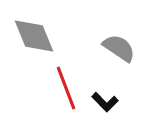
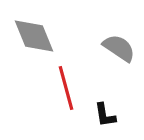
red line: rotated 6 degrees clockwise
black L-shape: moved 13 px down; rotated 36 degrees clockwise
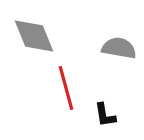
gray semicircle: rotated 24 degrees counterclockwise
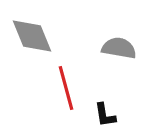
gray diamond: moved 2 px left
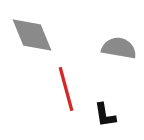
gray diamond: moved 1 px up
red line: moved 1 px down
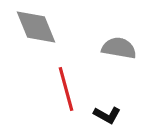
gray diamond: moved 4 px right, 8 px up
black L-shape: moved 2 px right; rotated 52 degrees counterclockwise
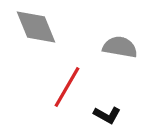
gray semicircle: moved 1 px right, 1 px up
red line: moved 1 px right, 2 px up; rotated 45 degrees clockwise
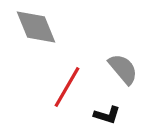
gray semicircle: moved 3 px right, 22 px down; rotated 40 degrees clockwise
black L-shape: rotated 12 degrees counterclockwise
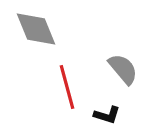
gray diamond: moved 2 px down
red line: rotated 45 degrees counterclockwise
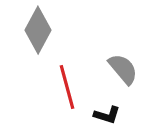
gray diamond: moved 2 px right, 1 px down; rotated 51 degrees clockwise
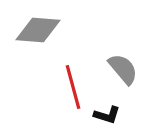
gray diamond: rotated 66 degrees clockwise
red line: moved 6 px right
